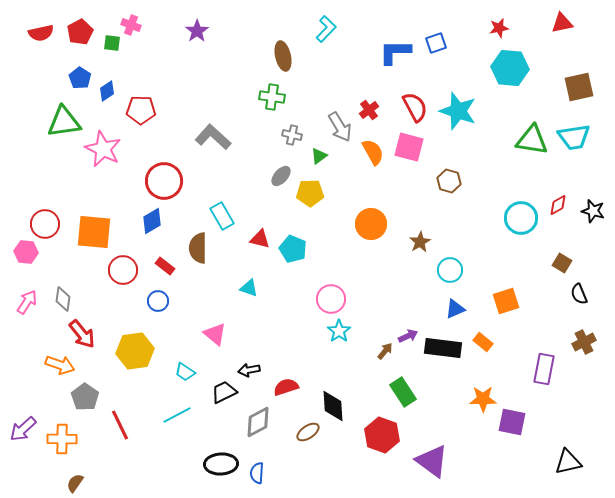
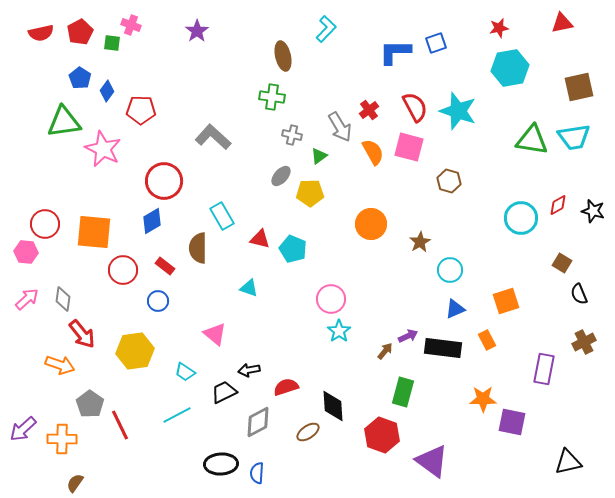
cyan hexagon at (510, 68): rotated 15 degrees counterclockwise
blue diamond at (107, 91): rotated 20 degrees counterclockwise
pink arrow at (27, 302): moved 3 px up; rotated 15 degrees clockwise
orange rectangle at (483, 342): moved 4 px right, 2 px up; rotated 24 degrees clockwise
green rectangle at (403, 392): rotated 48 degrees clockwise
gray pentagon at (85, 397): moved 5 px right, 7 px down
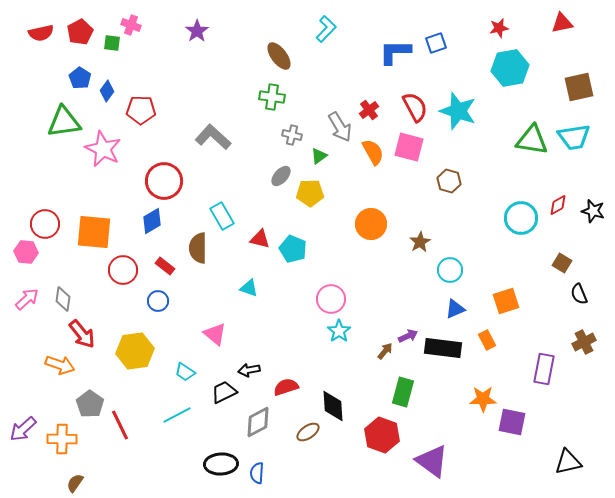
brown ellipse at (283, 56): moved 4 px left; rotated 24 degrees counterclockwise
